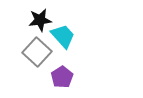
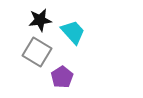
cyan trapezoid: moved 10 px right, 4 px up
gray square: rotated 12 degrees counterclockwise
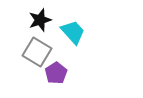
black star: rotated 10 degrees counterclockwise
purple pentagon: moved 6 px left, 4 px up
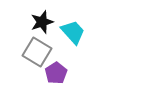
black star: moved 2 px right, 2 px down
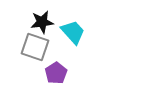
black star: rotated 10 degrees clockwise
gray square: moved 2 px left, 5 px up; rotated 12 degrees counterclockwise
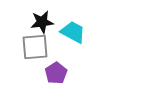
cyan trapezoid: rotated 20 degrees counterclockwise
gray square: rotated 24 degrees counterclockwise
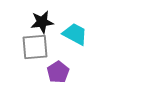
cyan trapezoid: moved 2 px right, 2 px down
purple pentagon: moved 2 px right, 1 px up
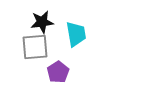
cyan trapezoid: moved 1 px right; rotated 52 degrees clockwise
